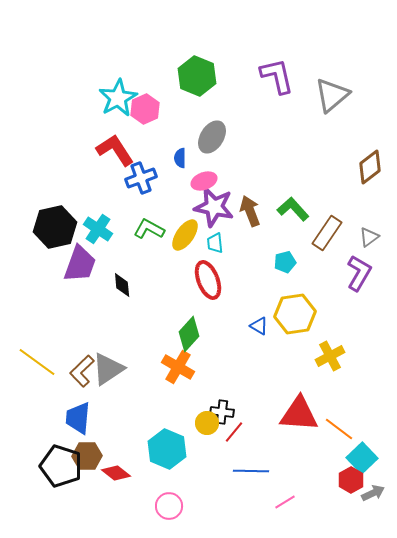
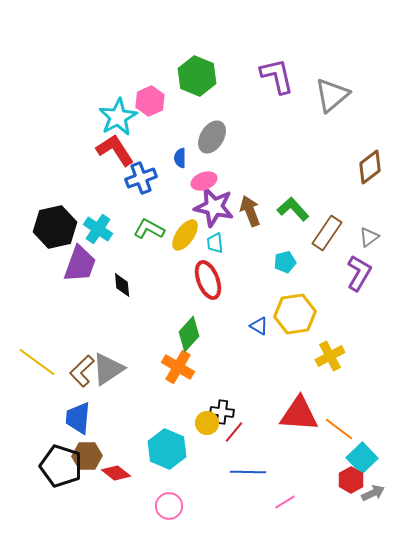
cyan star at (118, 98): moved 19 px down
pink hexagon at (145, 109): moved 5 px right, 8 px up
blue line at (251, 471): moved 3 px left, 1 px down
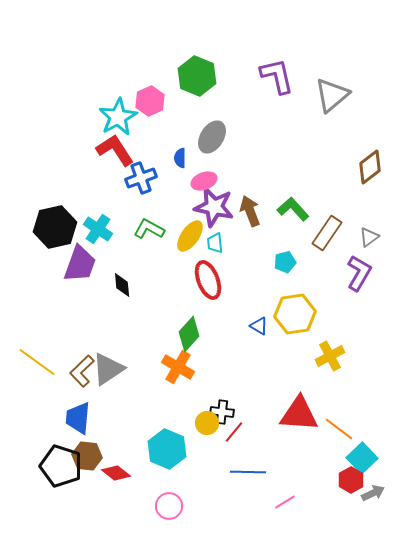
yellow ellipse at (185, 235): moved 5 px right, 1 px down
brown hexagon at (87, 456): rotated 8 degrees clockwise
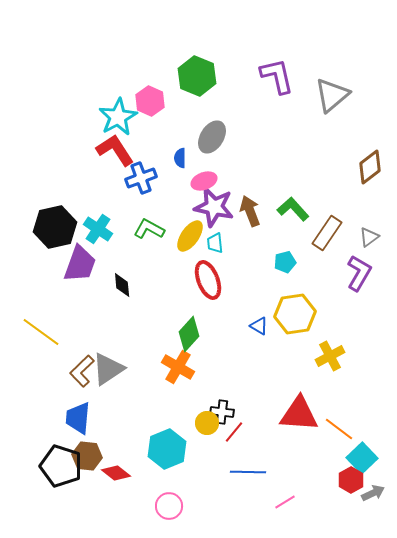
pink hexagon at (150, 101): rotated 12 degrees counterclockwise
yellow line at (37, 362): moved 4 px right, 30 px up
cyan hexagon at (167, 449): rotated 15 degrees clockwise
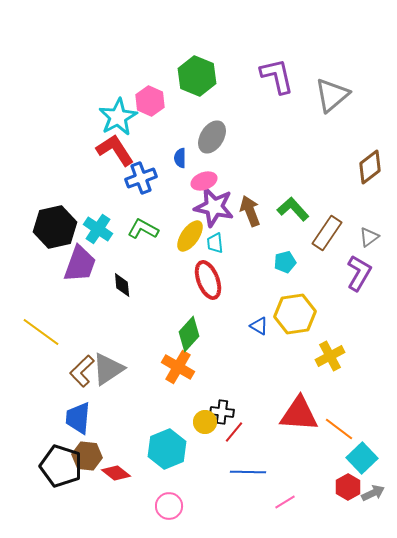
green L-shape at (149, 229): moved 6 px left
yellow circle at (207, 423): moved 2 px left, 1 px up
red hexagon at (351, 480): moved 3 px left, 7 px down
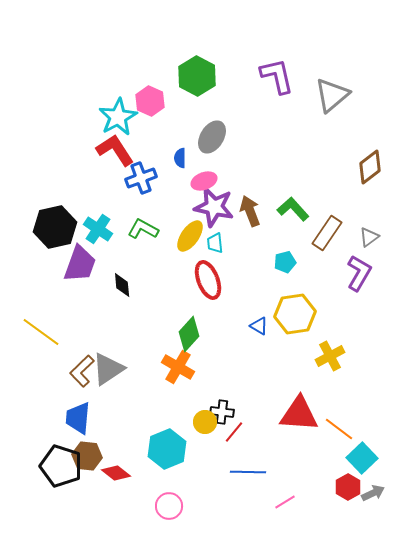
green hexagon at (197, 76): rotated 6 degrees clockwise
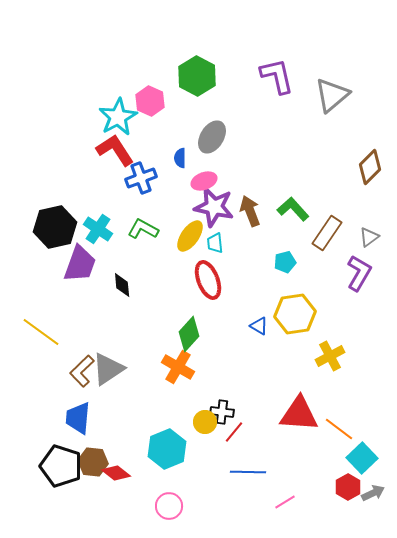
brown diamond at (370, 167): rotated 8 degrees counterclockwise
brown hexagon at (87, 456): moved 6 px right, 6 px down
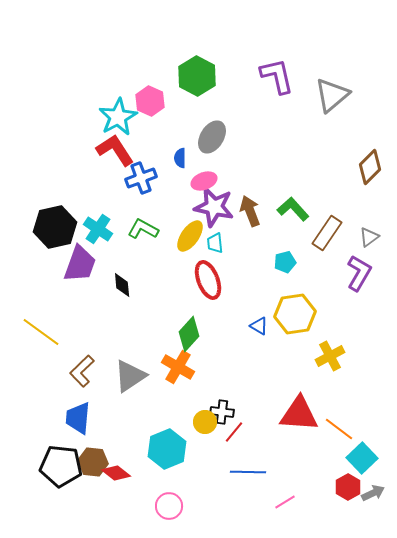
gray triangle at (108, 369): moved 22 px right, 7 px down
black pentagon at (61, 466): rotated 12 degrees counterclockwise
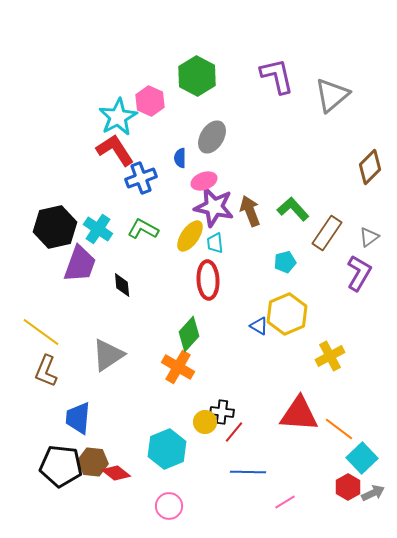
red ellipse at (208, 280): rotated 18 degrees clockwise
yellow hexagon at (295, 314): moved 8 px left; rotated 15 degrees counterclockwise
brown L-shape at (82, 371): moved 36 px left; rotated 24 degrees counterclockwise
gray triangle at (130, 376): moved 22 px left, 21 px up
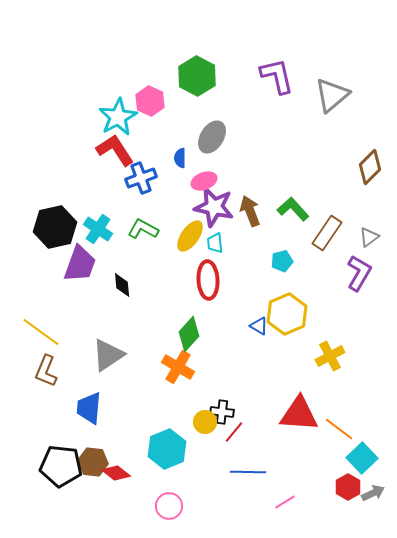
cyan pentagon at (285, 262): moved 3 px left, 1 px up
blue trapezoid at (78, 418): moved 11 px right, 10 px up
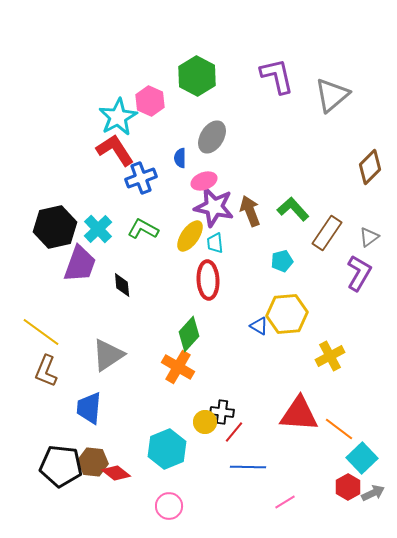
cyan cross at (98, 229): rotated 12 degrees clockwise
yellow hexagon at (287, 314): rotated 18 degrees clockwise
blue line at (248, 472): moved 5 px up
